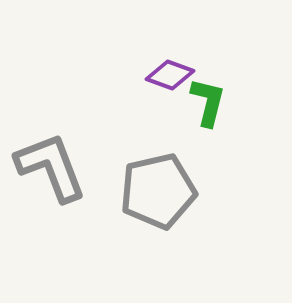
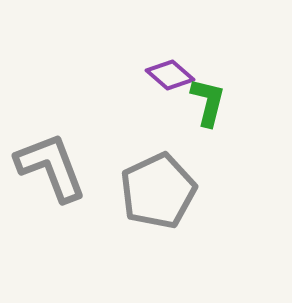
purple diamond: rotated 21 degrees clockwise
gray pentagon: rotated 12 degrees counterclockwise
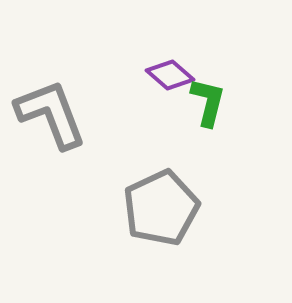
gray L-shape: moved 53 px up
gray pentagon: moved 3 px right, 17 px down
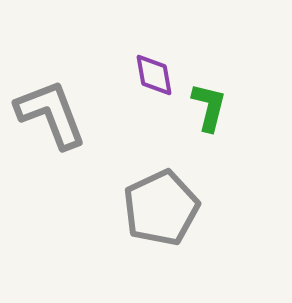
purple diamond: moved 16 px left; rotated 39 degrees clockwise
green L-shape: moved 1 px right, 5 px down
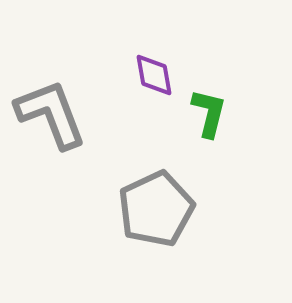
green L-shape: moved 6 px down
gray pentagon: moved 5 px left, 1 px down
